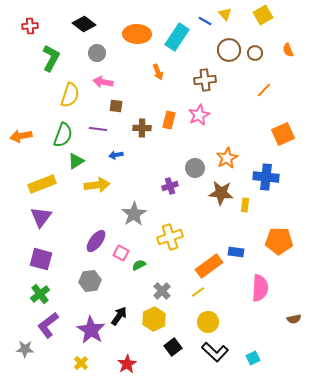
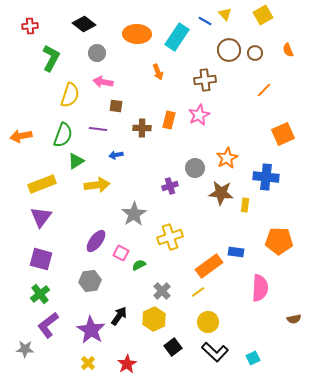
yellow cross at (81, 363): moved 7 px right
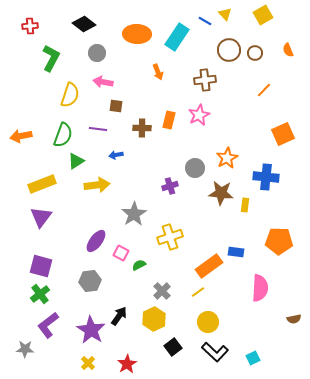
purple square at (41, 259): moved 7 px down
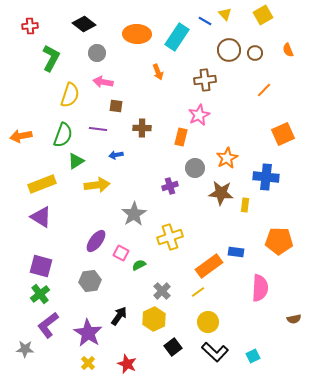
orange rectangle at (169, 120): moved 12 px right, 17 px down
purple triangle at (41, 217): rotated 35 degrees counterclockwise
purple star at (91, 330): moved 3 px left, 3 px down
cyan square at (253, 358): moved 2 px up
red star at (127, 364): rotated 18 degrees counterclockwise
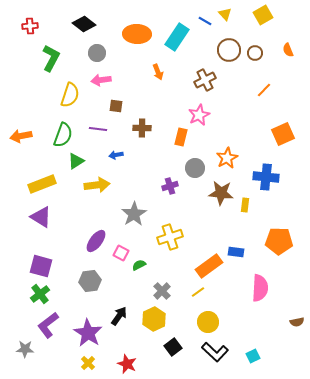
brown cross at (205, 80): rotated 20 degrees counterclockwise
pink arrow at (103, 82): moved 2 px left, 2 px up; rotated 18 degrees counterclockwise
brown semicircle at (294, 319): moved 3 px right, 3 px down
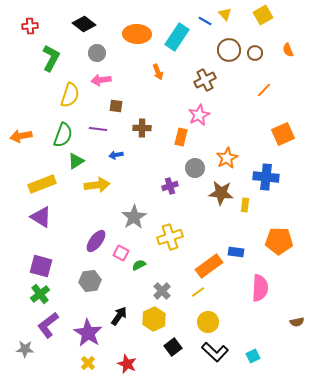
gray star at (134, 214): moved 3 px down
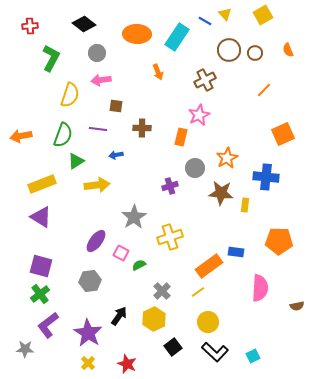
brown semicircle at (297, 322): moved 16 px up
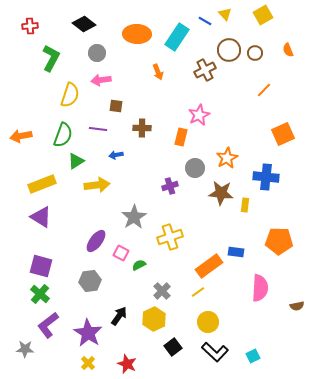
brown cross at (205, 80): moved 10 px up
green cross at (40, 294): rotated 12 degrees counterclockwise
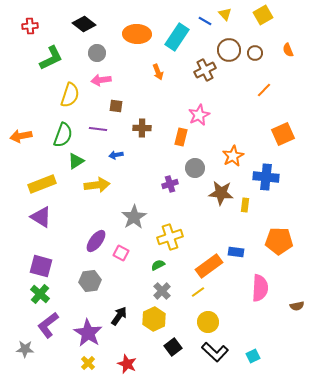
green L-shape at (51, 58): rotated 36 degrees clockwise
orange star at (227, 158): moved 6 px right, 2 px up
purple cross at (170, 186): moved 2 px up
green semicircle at (139, 265): moved 19 px right
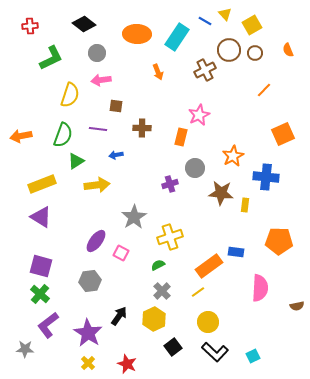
yellow square at (263, 15): moved 11 px left, 10 px down
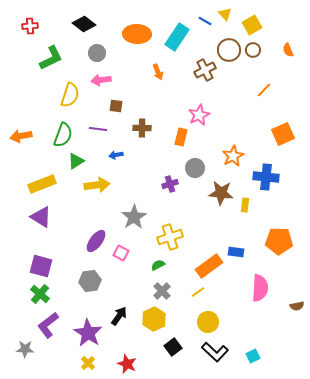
brown circle at (255, 53): moved 2 px left, 3 px up
